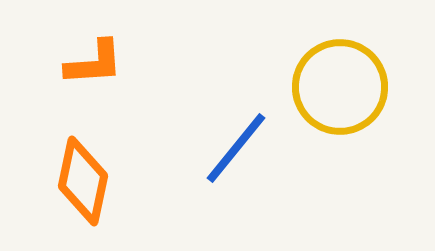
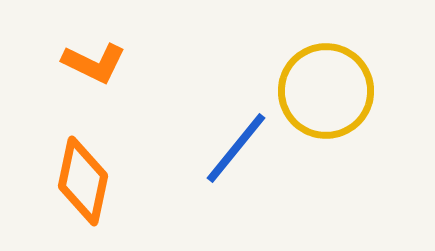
orange L-shape: rotated 30 degrees clockwise
yellow circle: moved 14 px left, 4 px down
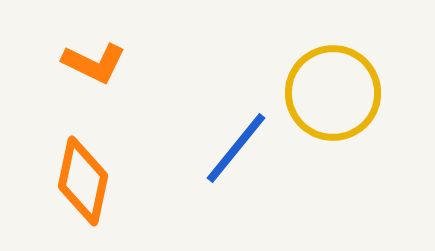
yellow circle: moved 7 px right, 2 px down
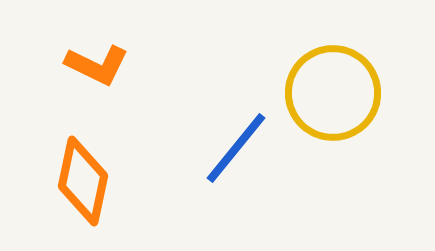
orange L-shape: moved 3 px right, 2 px down
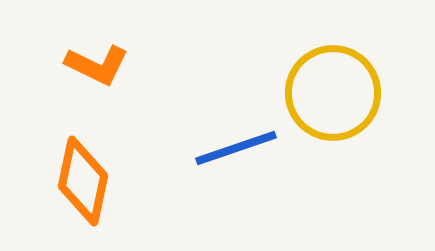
blue line: rotated 32 degrees clockwise
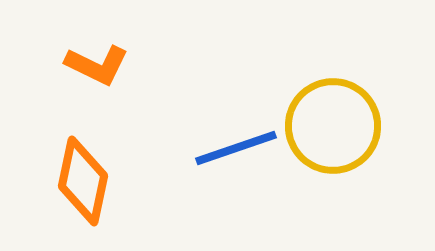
yellow circle: moved 33 px down
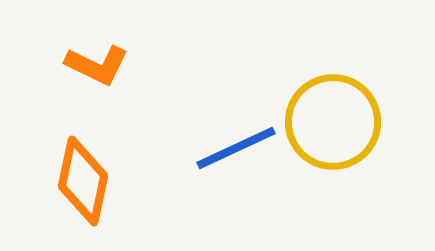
yellow circle: moved 4 px up
blue line: rotated 6 degrees counterclockwise
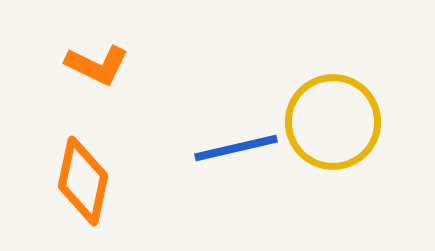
blue line: rotated 12 degrees clockwise
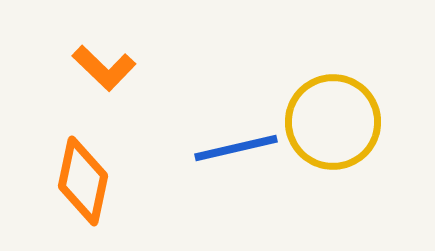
orange L-shape: moved 7 px right, 3 px down; rotated 18 degrees clockwise
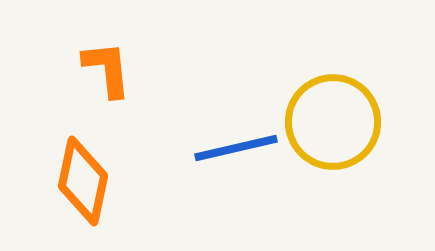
orange L-shape: moved 3 px right, 1 px down; rotated 140 degrees counterclockwise
